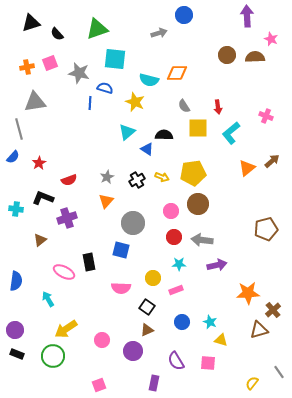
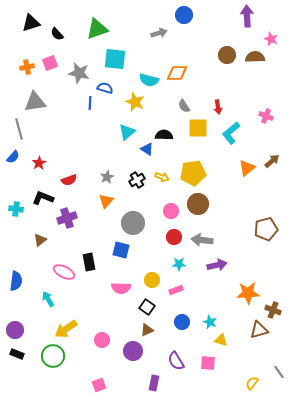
yellow circle at (153, 278): moved 1 px left, 2 px down
brown cross at (273, 310): rotated 28 degrees counterclockwise
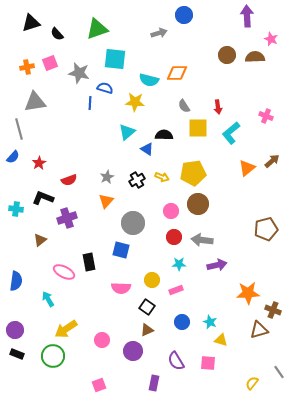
yellow star at (135, 102): rotated 18 degrees counterclockwise
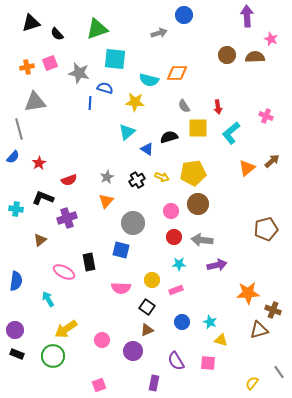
black semicircle at (164, 135): moved 5 px right, 2 px down; rotated 18 degrees counterclockwise
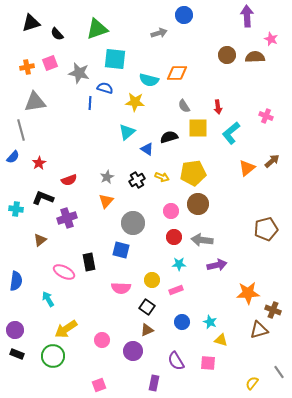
gray line at (19, 129): moved 2 px right, 1 px down
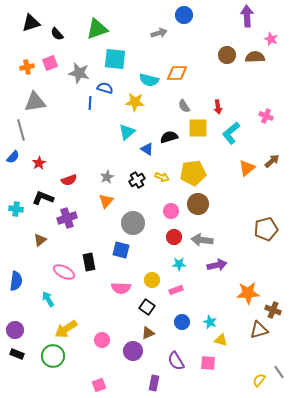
brown triangle at (147, 330): moved 1 px right, 3 px down
yellow semicircle at (252, 383): moved 7 px right, 3 px up
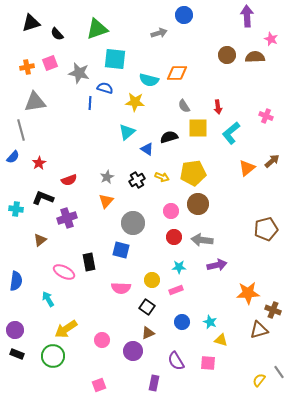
cyan star at (179, 264): moved 3 px down
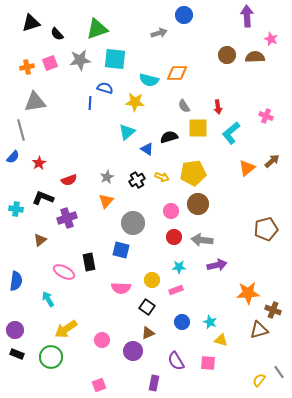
gray star at (79, 73): moved 1 px right, 13 px up; rotated 20 degrees counterclockwise
green circle at (53, 356): moved 2 px left, 1 px down
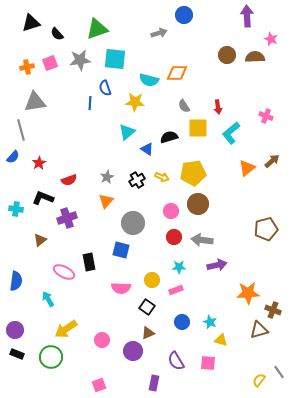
blue semicircle at (105, 88): rotated 126 degrees counterclockwise
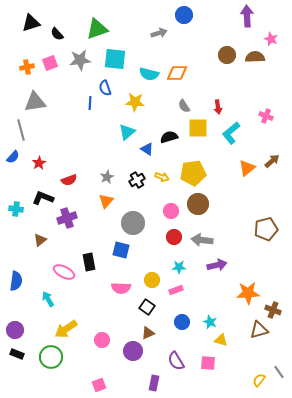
cyan semicircle at (149, 80): moved 6 px up
